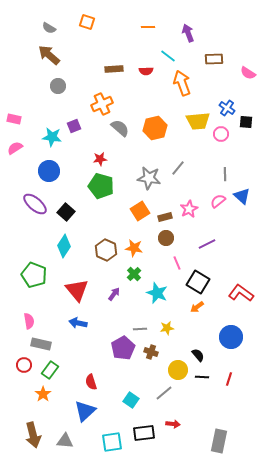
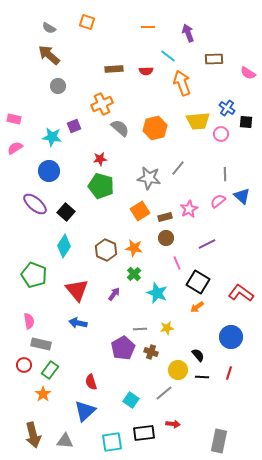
red line at (229, 379): moved 6 px up
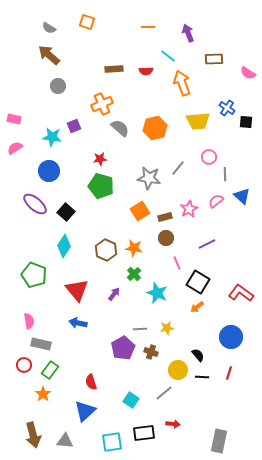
pink circle at (221, 134): moved 12 px left, 23 px down
pink semicircle at (218, 201): moved 2 px left
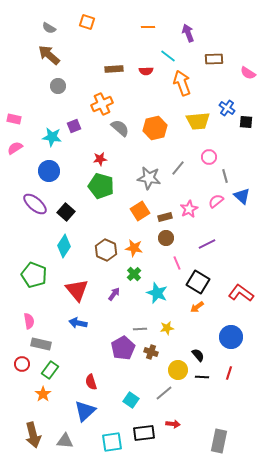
gray line at (225, 174): moved 2 px down; rotated 16 degrees counterclockwise
red circle at (24, 365): moved 2 px left, 1 px up
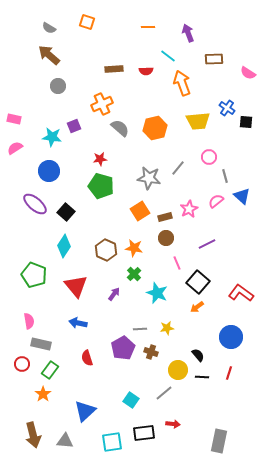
black square at (198, 282): rotated 10 degrees clockwise
red triangle at (77, 290): moved 1 px left, 4 px up
red semicircle at (91, 382): moved 4 px left, 24 px up
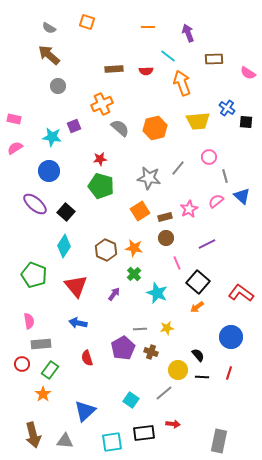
gray rectangle at (41, 344): rotated 18 degrees counterclockwise
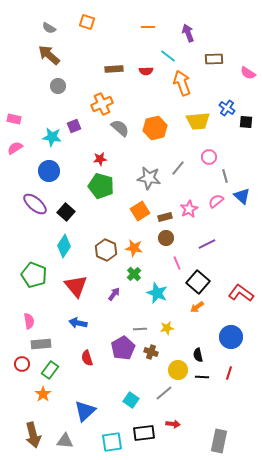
black semicircle at (198, 355): rotated 152 degrees counterclockwise
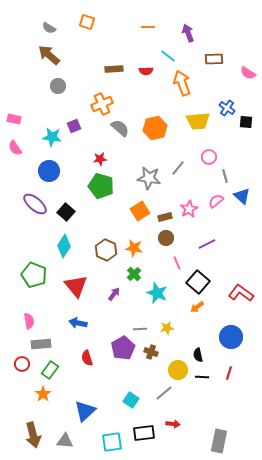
pink semicircle at (15, 148): rotated 91 degrees counterclockwise
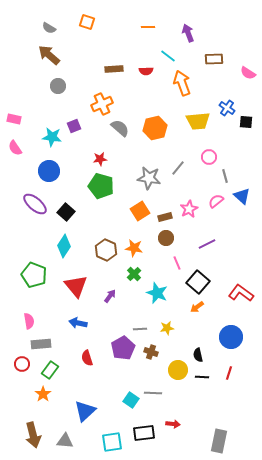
purple arrow at (114, 294): moved 4 px left, 2 px down
gray line at (164, 393): moved 11 px left; rotated 42 degrees clockwise
